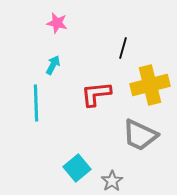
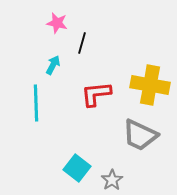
black line: moved 41 px left, 5 px up
yellow cross: rotated 24 degrees clockwise
cyan square: rotated 12 degrees counterclockwise
gray star: moved 1 px up
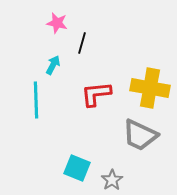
yellow cross: moved 3 px down
cyan line: moved 3 px up
cyan square: rotated 16 degrees counterclockwise
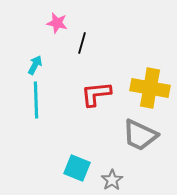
cyan arrow: moved 18 px left
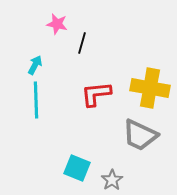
pink star: moved 1 px down
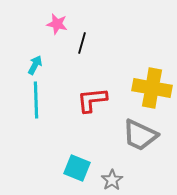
yellow cross: moved 2 px right
red L-shape: moved 4 px left, 6 px down
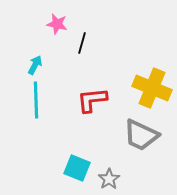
yellow cross: rotated 12 degrees clockwise
gray trapezoid: moved 1 px right
gray star: moved 3 px left, 1 px up
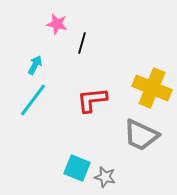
cyan line: moved 3 px left; rotated 39 degrees clockwise
gray star: moved 4 px left, 2 px up; rotated 25 degrees counterclockwise
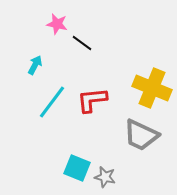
black line: rotated 70 degrees counterclockwise
cyan line: moved 19 px right, 2 px down
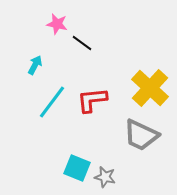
yellow cross: moved 2 px left; rotated 21 degrees clockwise
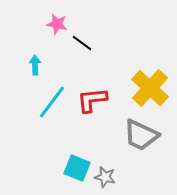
cyan arrow: rotated 30 degrees counterclockwise
